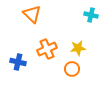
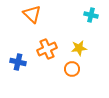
yellow star: moved 1 px right
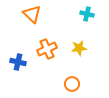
cyan cross: moved 4 px left, 1 px up
orange circle: moved 15 px down
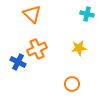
orange cross: moved 10 px left
blue cross: rotated 14 degrees clockwise
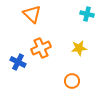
orange cross: moved 4 px right, 1 px up
orange circle: moved 3 px up
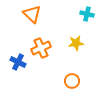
yellow star: moved 3 px left, 5 px up
